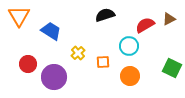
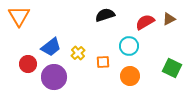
red semicircle: moved 3 px up
blue trapezoid: moved 16 px down; rotated 110 degrees clockwise
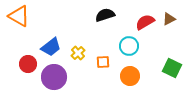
orange triangle: rotated 30 degrees counterclockwise
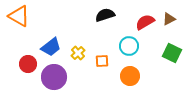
orange square: moved 1 px left, 1 px up
green square: moved 15 px up
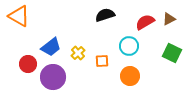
purple circle: moved 1 px left
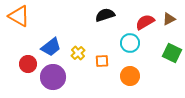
cyan circle: moved 1 px right, 3 px up
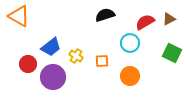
yellow cross: moved 2 px left, 3 px down; rotated 16 degrees counterclockwise
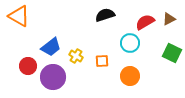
red circle: moved 2 px down
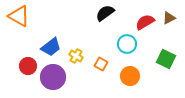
black semicircle: moved 2 px up; rotated 18 degrees counterclockwise
brown triangle: moved 1 px up
cyan circle: moved 3 px left, 1 px down
green square: moved 6 px left, 6 px down
orange square: moved 1 px left, 3 px down; rotated 32 degrees clockwise
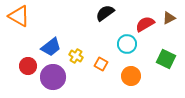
red semicircle: moved 2 px down
orange circle: moved 1 px right
